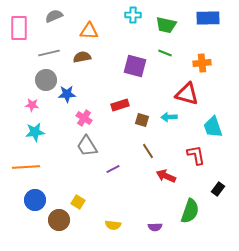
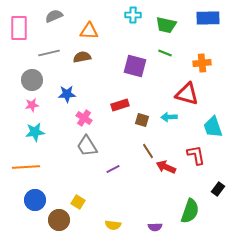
gray circle: moved 14 px left
pink star: rotated 16 degrees counterclockwise
red arrow: moved 9 px up
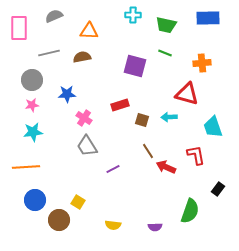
cyan star: moved 2 px left
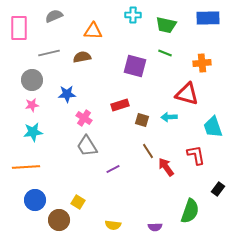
orange triangle: moved 4 px right
red arrow: rotated 30 degrees clockwise
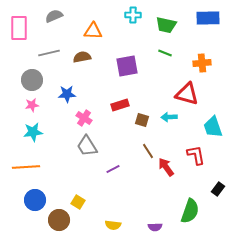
purple square: moved 8 px left; rotated 25 degrees counterclockwise
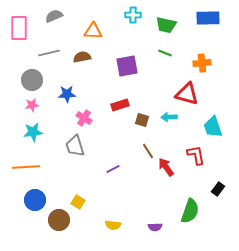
gray trapezoid: moved 12 px left; rotated 15 degrees clockwise
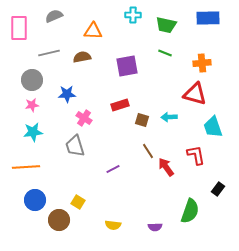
red triangle: moved 8 px right
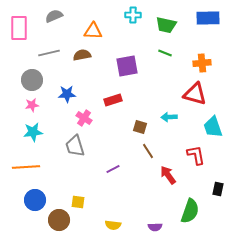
brown semicircle: moved 2 px up
red rectangle: moved 7 px left, 5 px up
brown square: moved 2 px left, 7 px down
red arrow: moved 2 px right, 8 px down
black rectangle: rotated 24 degrees counterclockwise
yellow square: rotated 24 degrees counterclockwise
